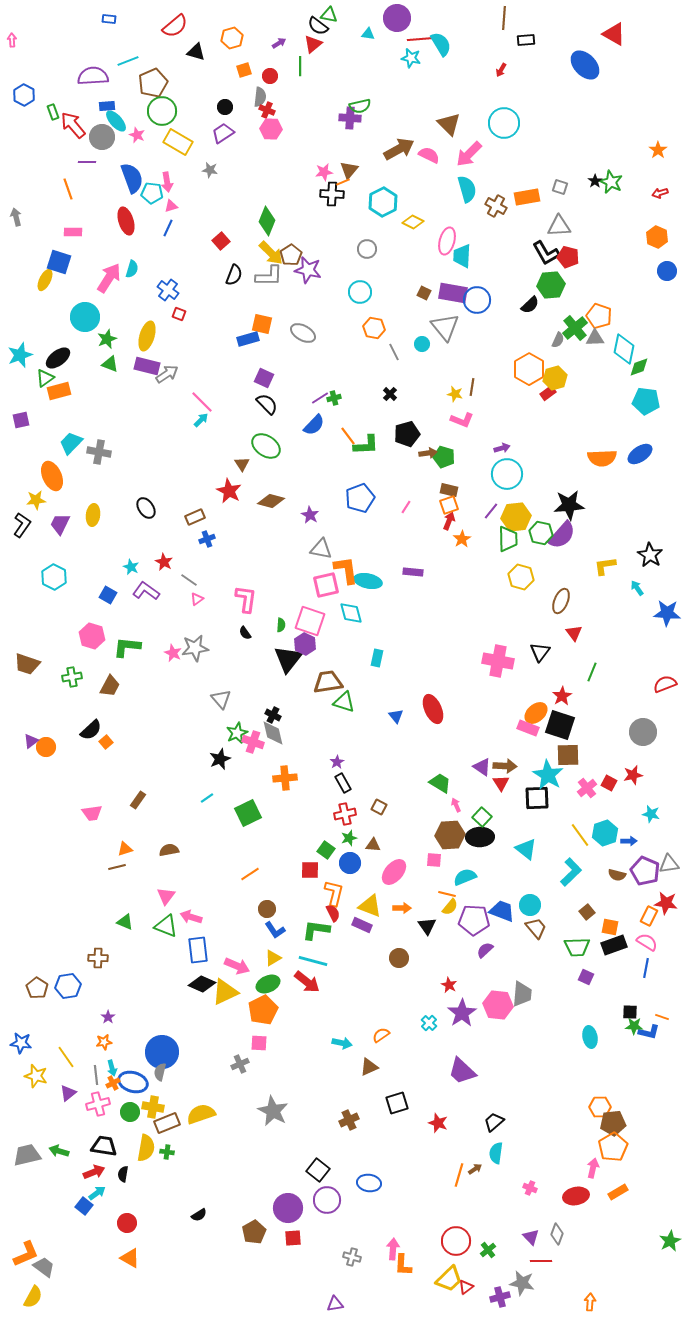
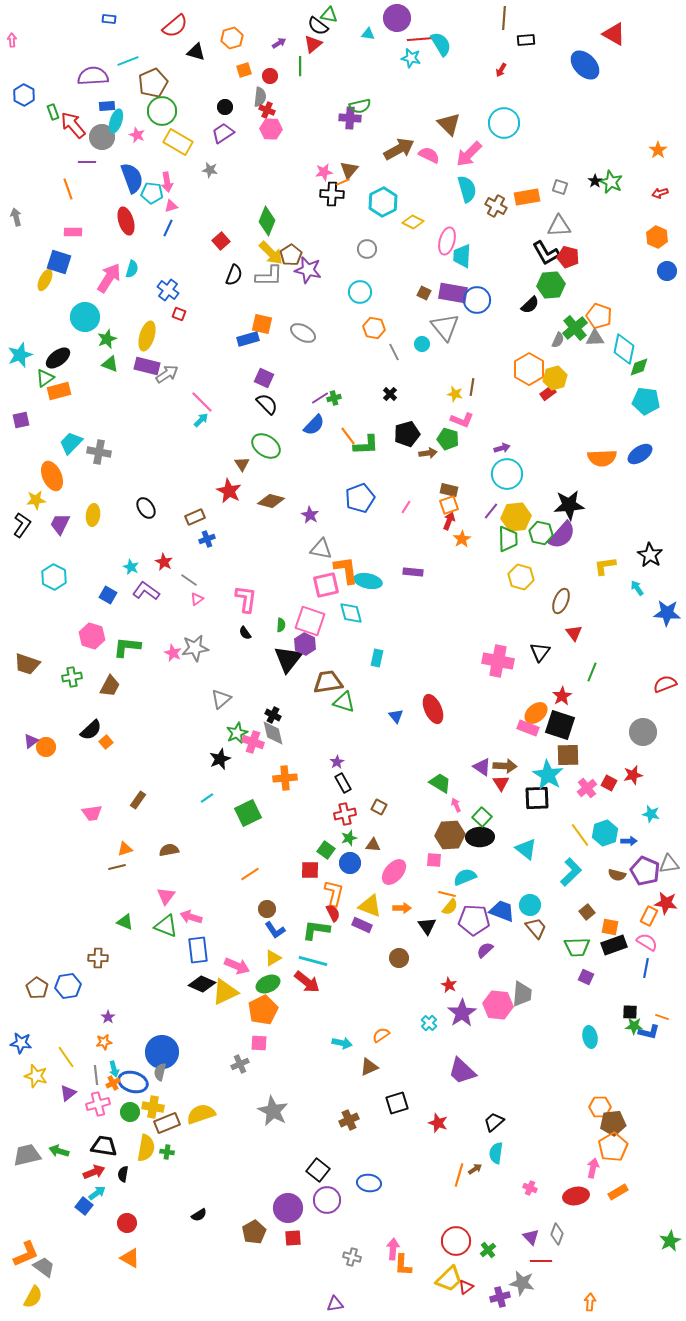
cyan ellipse at (116, 121): rotated 60 degrees clockwise
green pentagon at (444, 457): moved 4 px right, 18 px up
gray triangle at (221, 699): rotated 30 degrees clockwise
cyan arrow at (112, 1068): moved 2 px right, 1 px down
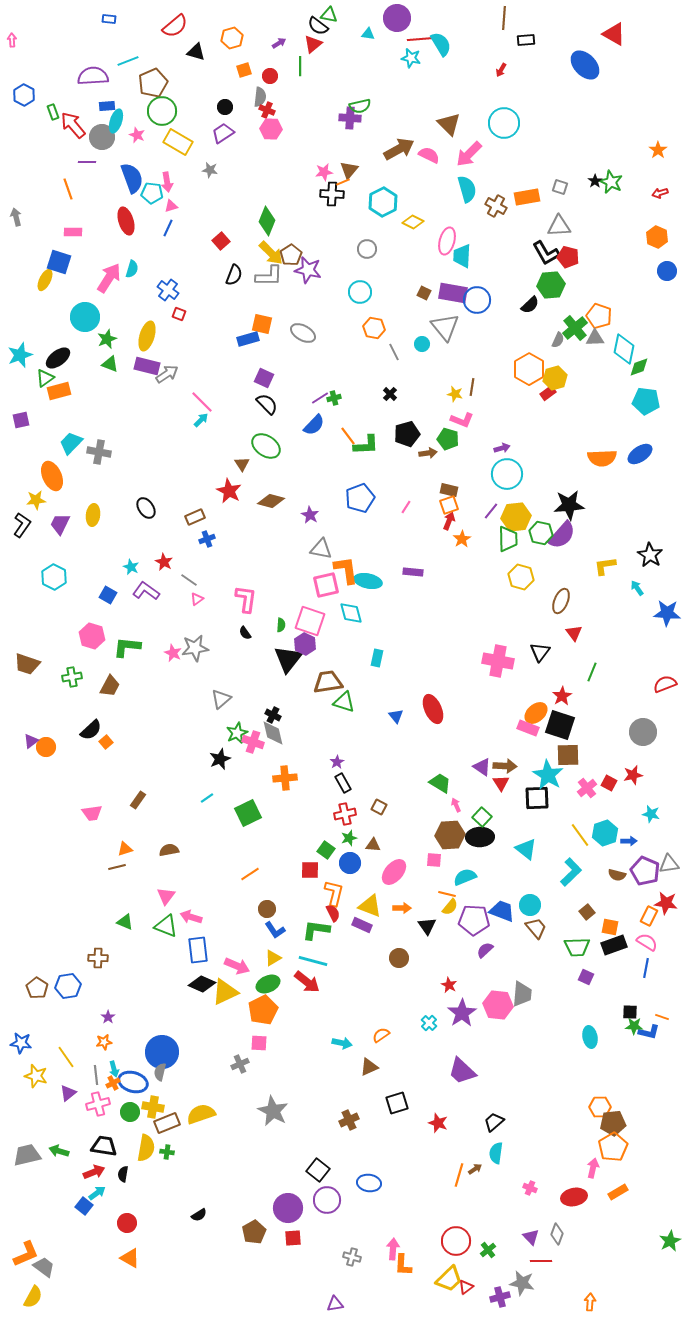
red ellipse at (576, 1196): moved 2 px left, 1 px down
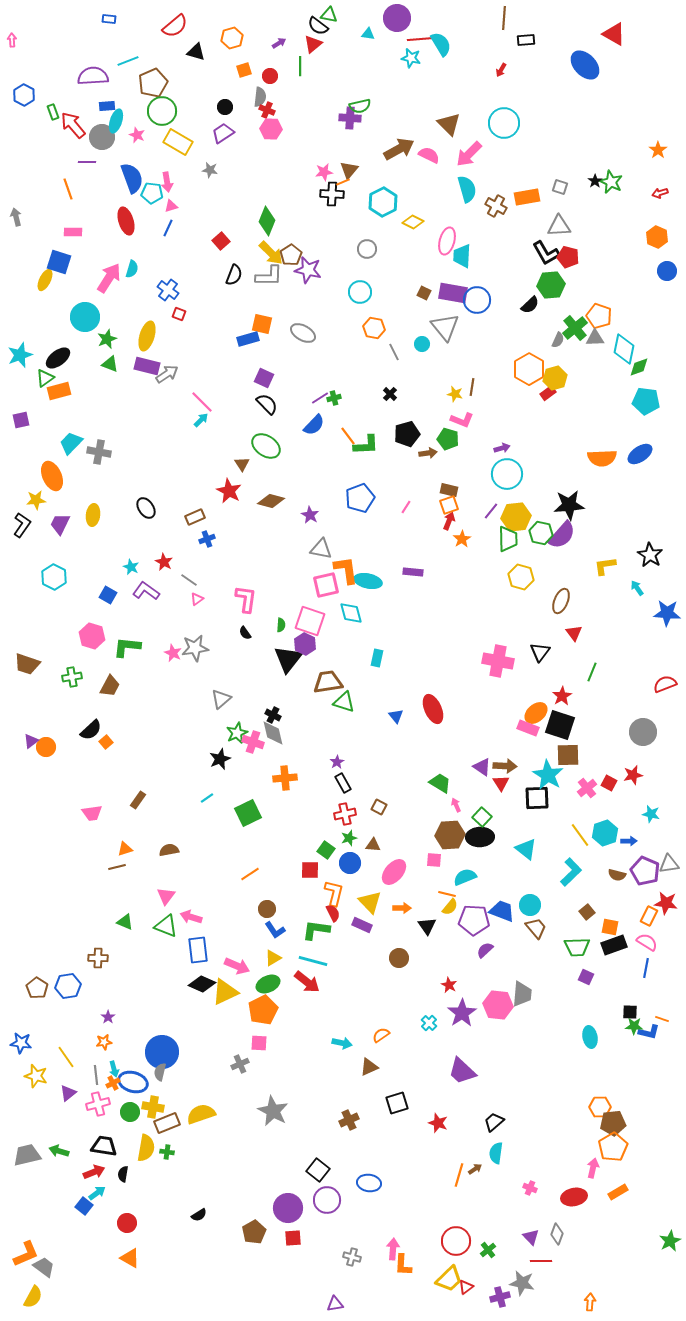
yellow triangle at (370, 906): moved 4 px up; rotated 25 degrees clockwise
orange line at (662, 1017): moved 2 px down
